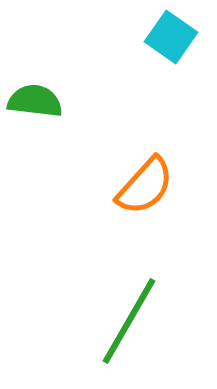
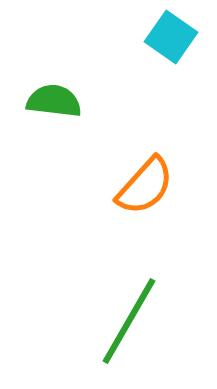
green semicircle: moved 19 px right
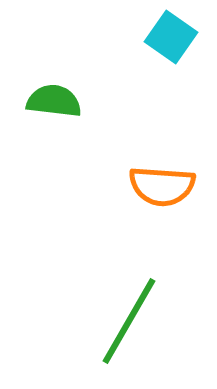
orange semicircle: moved 17 px right; rotated 52 degrees clockwise
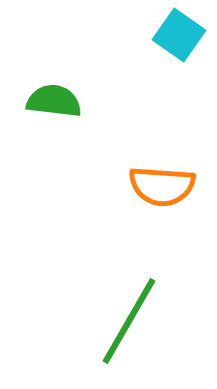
cyan square: moved 8 px right, 2 px up
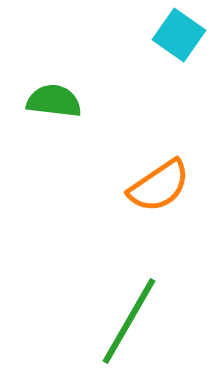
orange semicircle: moved 3 px left; rotated 38 degrees counterclockwise
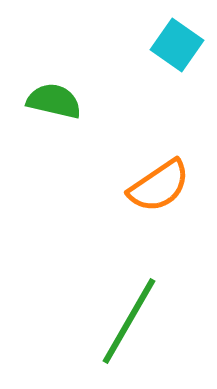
cyan square: moved 2 px left, 10 px down
green semicircle: rotated 6 degrees clockwise
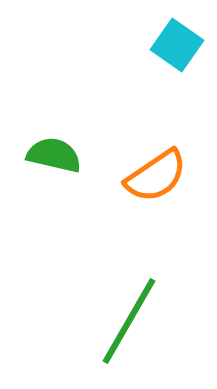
green semicircle: moved 54 px down
orange semicircle: moved 3 px left, 10 px up
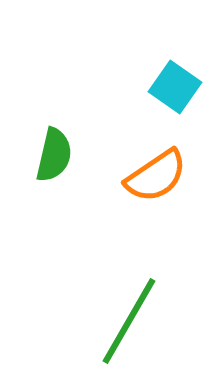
cyan square: moved 2 px left, 42 px down
green semicircle: rotated 90 degrees clockwise
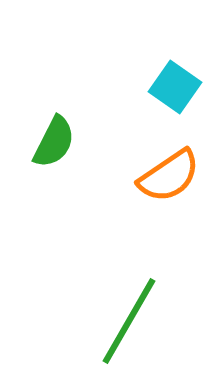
green semicircle: moved 13 px up; rotated 14 degrees clockwise
orange semicircle: moved 13 px right
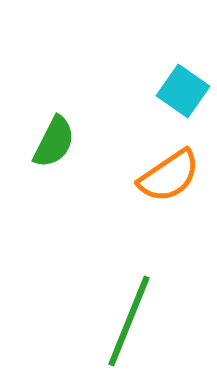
cyan square: moved 8 px right, 4 px down
green line: rotated 8 degrees counterclockwise
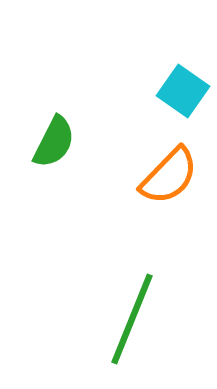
orange semicircle: rotated 12 degrees counterclockwise
green line: moved 3 px right, 2 px up
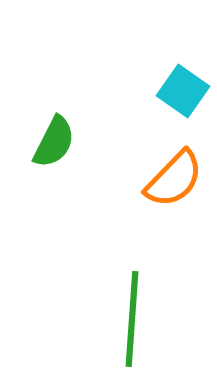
orange semicircle: moved 5 px right, 3 px down
green line: rotated 18 degrees counterclockwise
